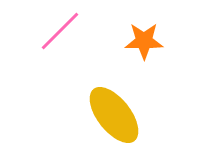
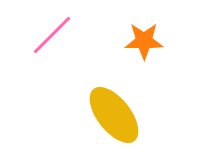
pink line: moved 8 px left, 4 px down
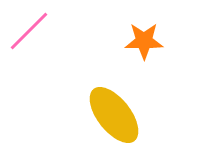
pink line: moved 23 px left, 4 px up
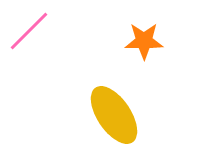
yellow ellipse: rotated 4 degrees clockwise
